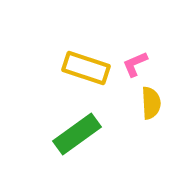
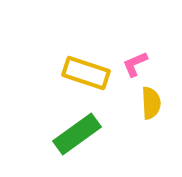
yellow rectangle: moved 5 px down
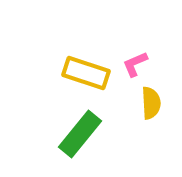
green rectangle: moved 3 px right; rotated 15 degrees counterclockwise
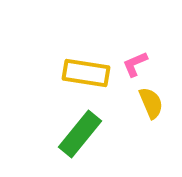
yellow rectangle: rotated 9 degrees counterclockwise
yellow semicircle: rotated 20 degrees counterclockwise
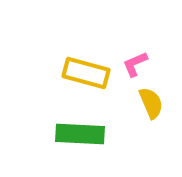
yellow rectangle: rotated 6 degrees clockwise
green rectangle: rotated 54 degrees clockwise
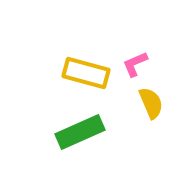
green rectangle: moved 2 px up; rotated 27 degrees counterclockwise
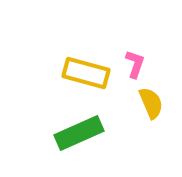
pink L-shape: rotated 132 degrees clockwise
green rectangle: moved 1 px left, 1 px down
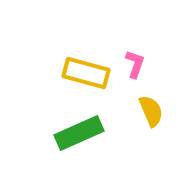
yellow semicircle: moved 8 px down
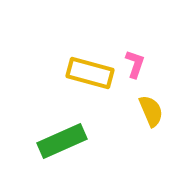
yellow rectangle: moved 4 px right
green rectangle: moved 17 px left, 8 px down
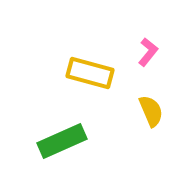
pink L-shape: moved 13 px right, 12 px up; rotated 20 degrees clockwise
